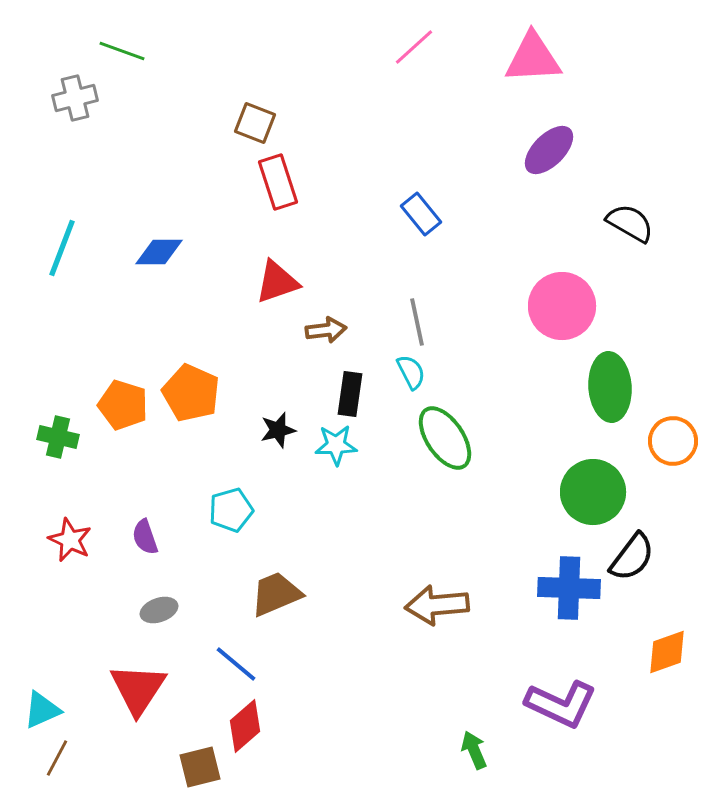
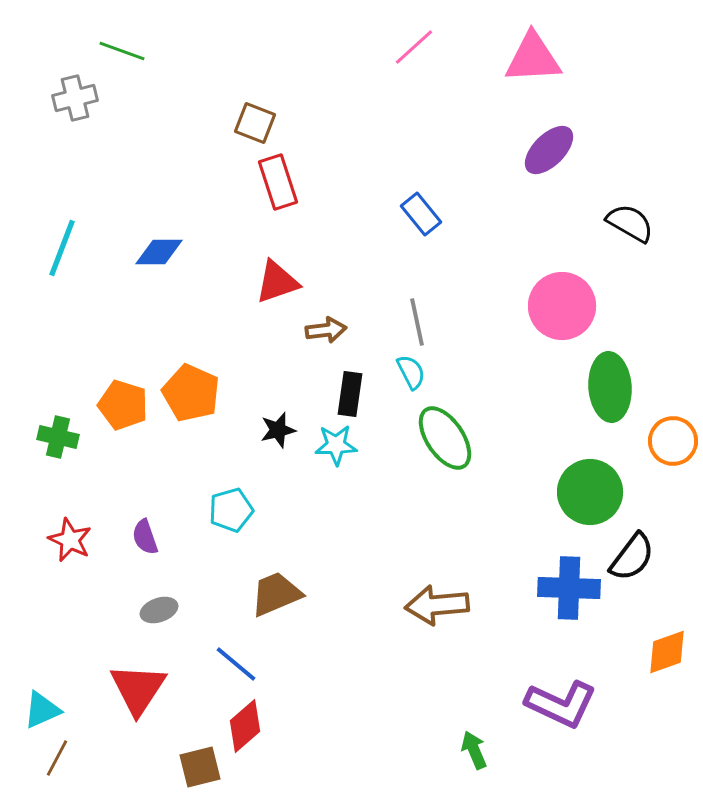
green circle at (593, 492): moved 3 px left
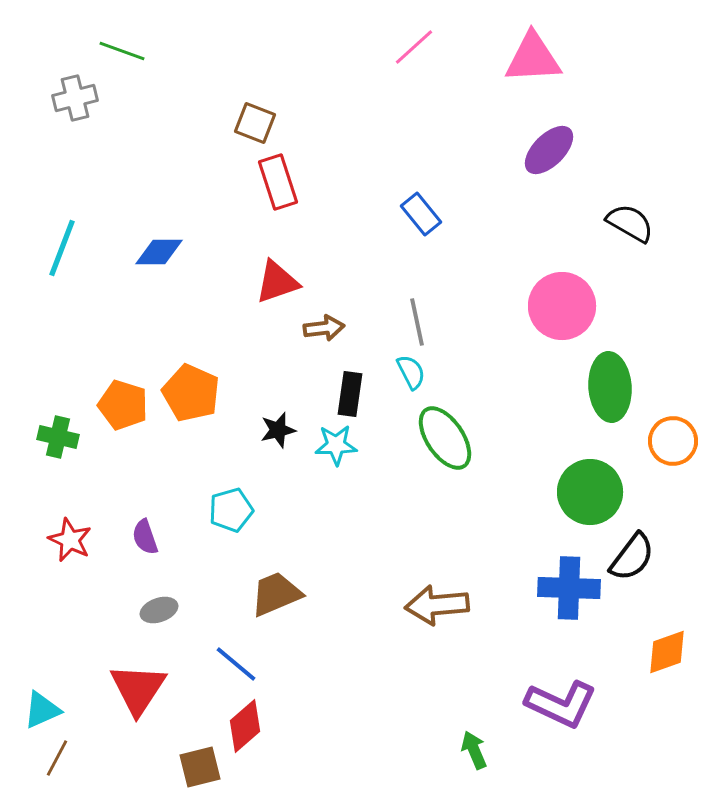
brown arrow at (326, 330): moved 2 px left, 2 px up
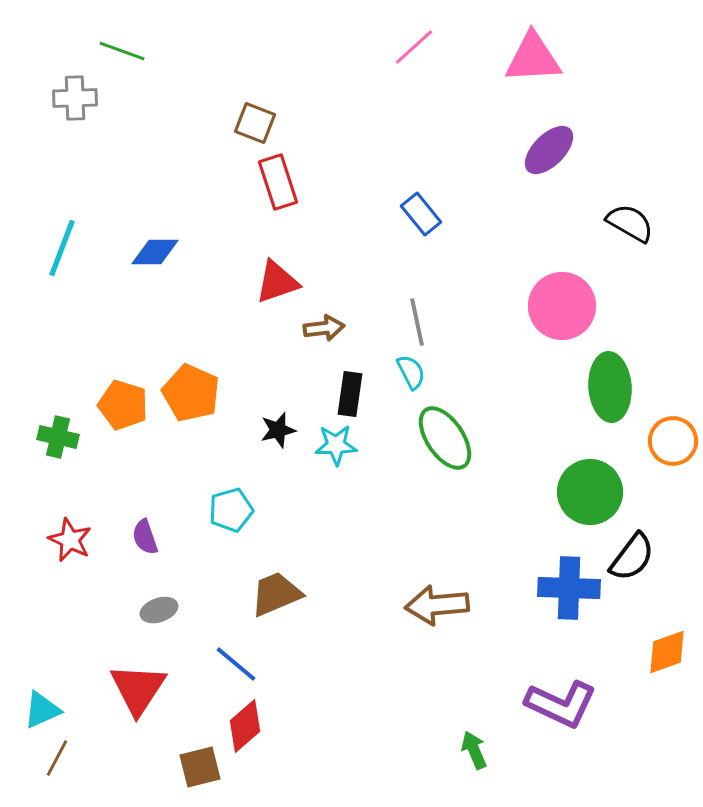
gray cross at (75, 98): rotated 12 degrees clockwise
blue diamond at (159, 252): moved 4 px left
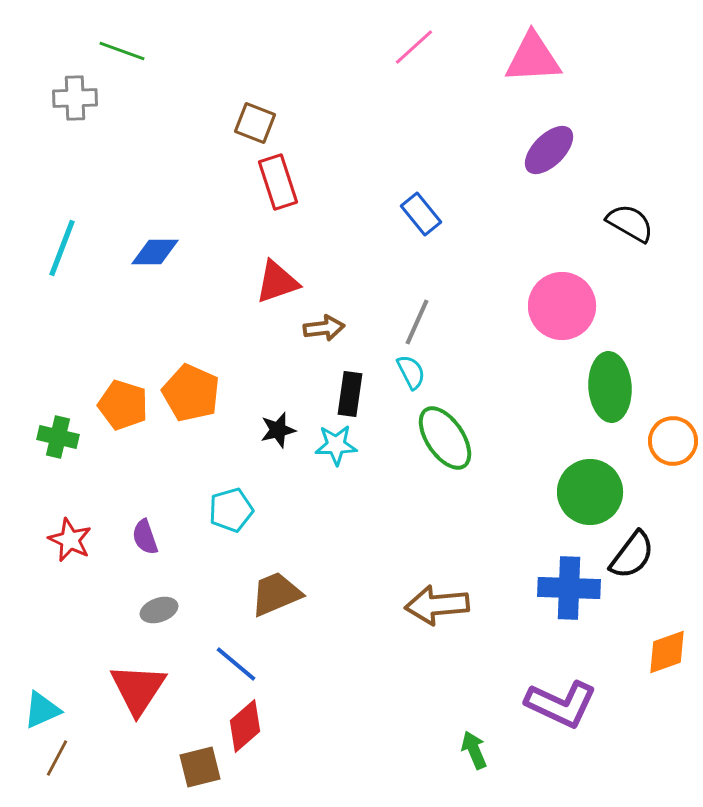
gray line at (417, 322): rotated 36 degrees clockwise
black semicircle at (632, 557): moved 2 px up
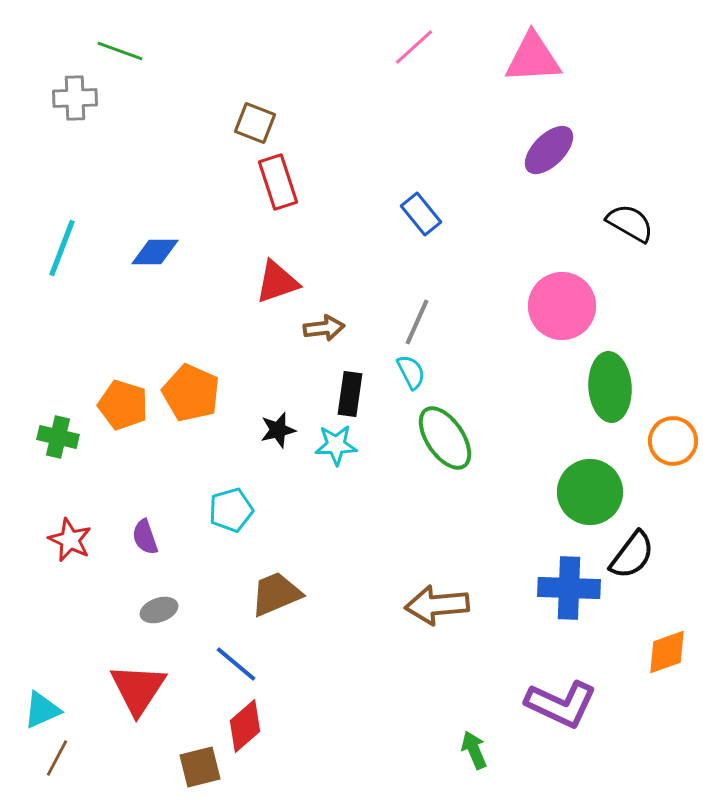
green line at (122, 51): moved 2 px left
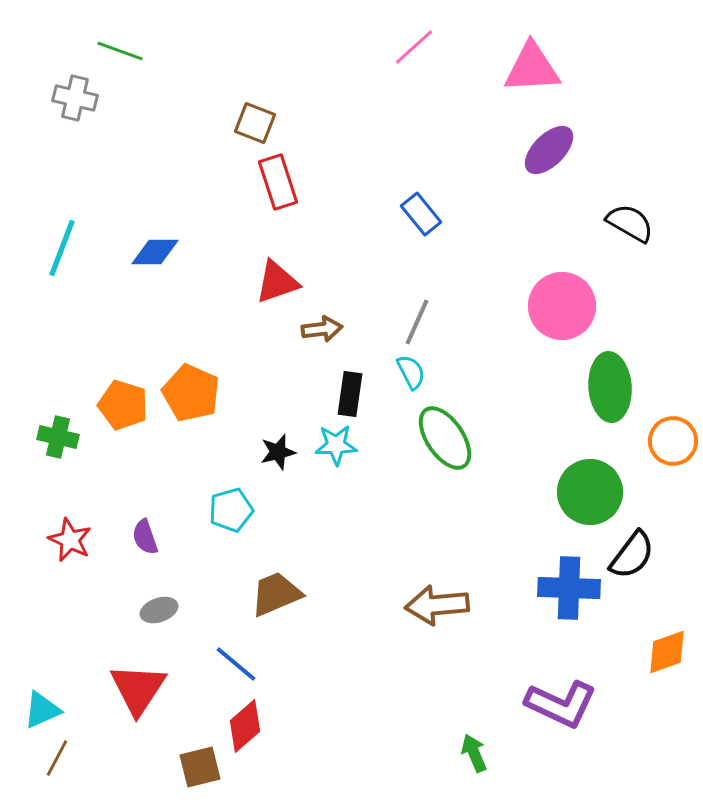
pink triangle at (533, 58): moved 1 px left, 10 px down
gray cross at (75, 98): rotated 15 degrees clockwise
brown arrow at (324, 328): moved 2 px left, 1 px down
black star at (278, 430): moved 22 px down
green arrow at (474, 750): moved 3 px down
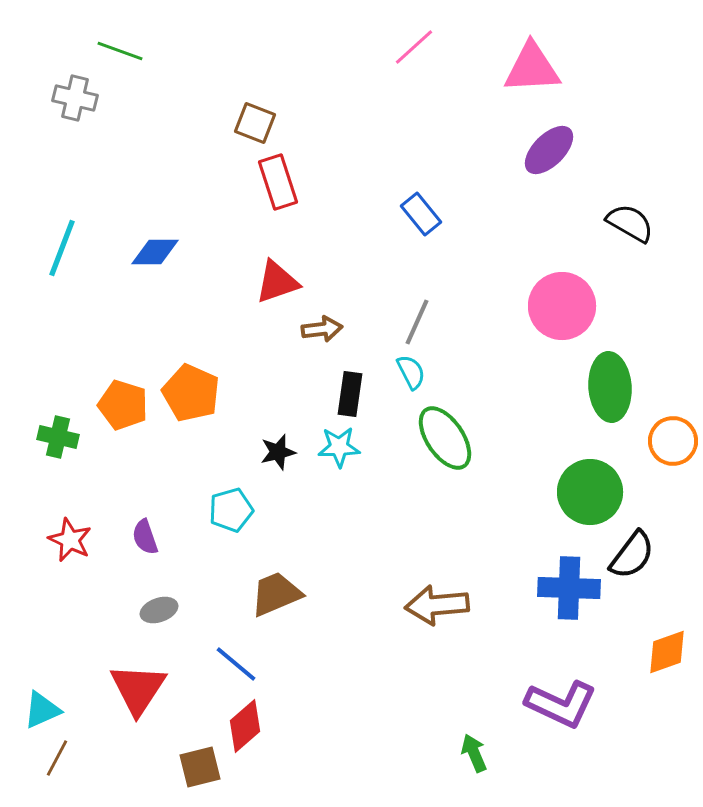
cyan star at (336, 445): moved 3 px right, 2 px down
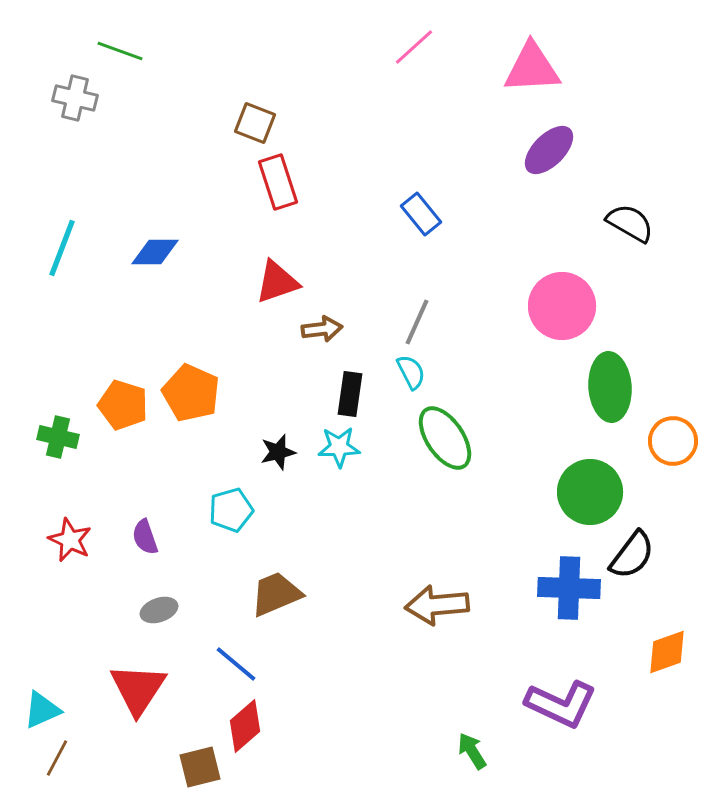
green arrow at (474, 753): moved 2 px left, 2 px up; rotated 9 degrees counterclockwise
